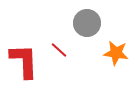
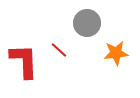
orange star: rotated 15 degrees counterclockwise
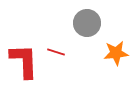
red line: moved 3 px left, 2 px down; rotated 24 degrees counterclockwise
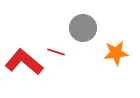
gray circle: moved 4 px left, 5 px down
red L-shape: moved 1 px down; rotated 48 degrees counterclockwise
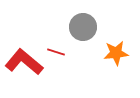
gray circle: moved 1 px up
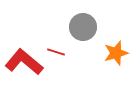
orange star: rotated 10 degrees counterclockwise
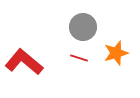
red line: moved 23 px right, 6 px down
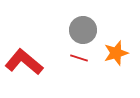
gray circle: moved 3 px down
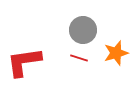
red L-shape: rotated 48 degrees counterclockwise
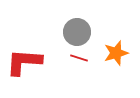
gray circle: moved 6 px left, 2 px down
red L-shape: rotated 12 degrees clockwise
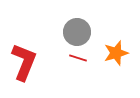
red line: moved 1 px left
red L-shape: rotated 108 degrees clockwise
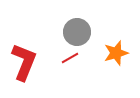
red line: moved 8 px left; rotated 48 degrees counterclockwise
